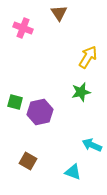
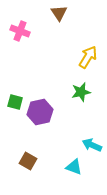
pink cross: moved 3 px left, 3 px down
cyan triangle: moved 1 px right, 5 px up
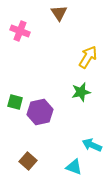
brown square: rotated 12 degrees clockwise
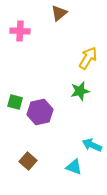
brown triangle: rotated 24 degrees clockwise
pink cross: rotated 18 degrees counterclockwise
yellow arrow: moved 1 px down
green star: moved 1 px left, 1 px up
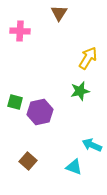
brown triangle: rotated 18 degrees counterclockwise
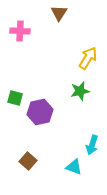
green square: moved 4 px up
cyan arrow: rotated 96 degrees counterclockwise
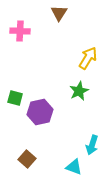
green star: moved 1 px left; rotated 12 degrees counterclockwise
brown square: moved 1 px left, 2 px up
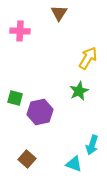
cyan triangle: moved 3 px up
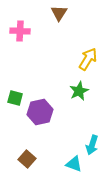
yellow arrow: moved 1 px down
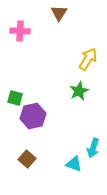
purple hexagon: moved 7 px left, 4 px down
cyan arrow: moved 1 px right, 3 px down
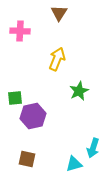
yellow arrow: moved 31 px left; rotated 10 degrees counterclockwise
green square: rotated 21 degrees counterclockwise
brown square: rotated 30 degrees counterclockwise
cyan triangle: rotated 36 degrees counterclockwise
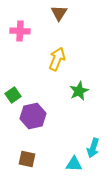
green square: moved 2 px left, 3 px up; rotated 28 degrees counterclockwise
cyan triangle: rotated 18 degrees clockwise
